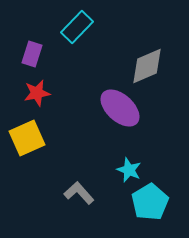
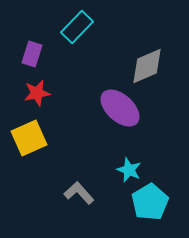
yellow square: moved 2 px right
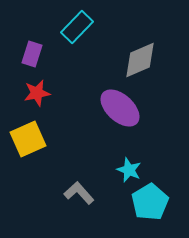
gray diamond: moved 7 px left, 6 px up
yellow square: moved 1 px left, 1 px down
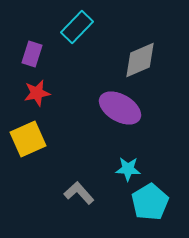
purple ellipse: rotated 12 degrees counterclockwise
cyan star: moved 1 px left, 1 px up; rotated 20 degrees counterclockwise
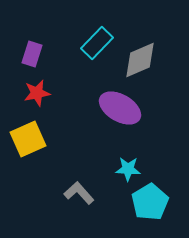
cyan rectangle: moved 20 px right, 16 px down
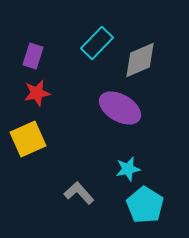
purple rectangle: moved 1 px right, 2 px down
cyan star: rotated 15 degrees counterclockwise
cyan pentagon: moved 5 px left, 3 px down; rotated 9 degrees counterclockwise
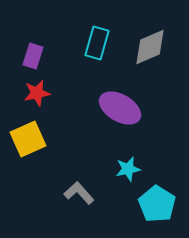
cyan rectangle: rotated 28 degrees counterclockwise
gray diamond: moved 10 px right, 13 px up
cyan pentagon: moved 12 px right, 1 px up
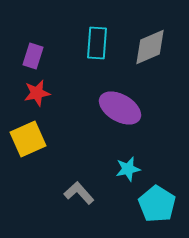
cyan rectangle: rotated 12 degrees counterclockwise
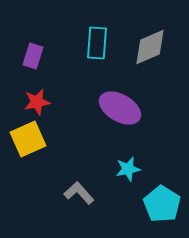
red star: moved 9 px down
cyan pentagon: moved 5 px right
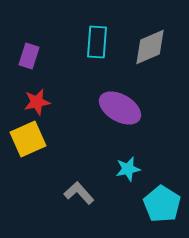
cyan rectangle: moved 1 px up
purple rectangle: moved 4 px left
